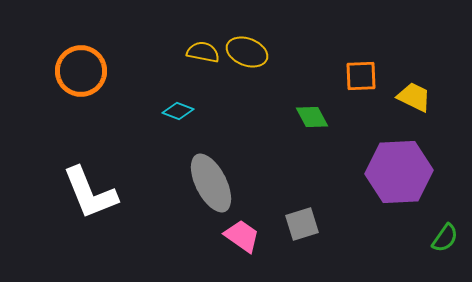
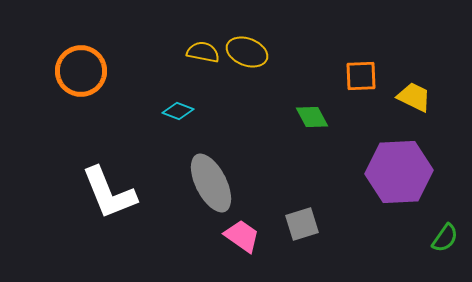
white L-shape: moved 19 px right
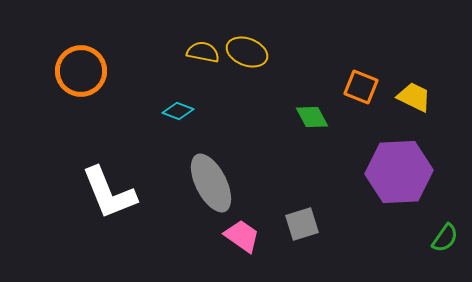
orange square: moved 11 px down; rotated 24 degrees clockwise
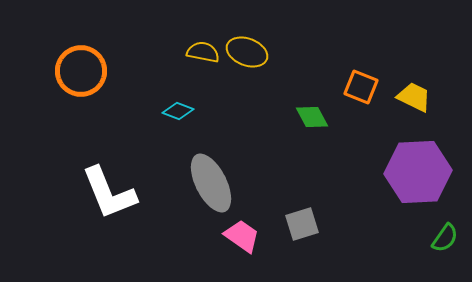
purple hexagon: moved 19 px right
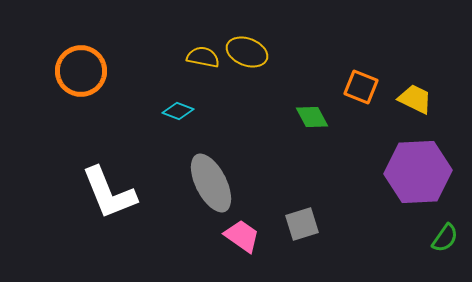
yellow semicircle: moved 5 px down
yellow trapezoid: moved 1 px right, 2 px down
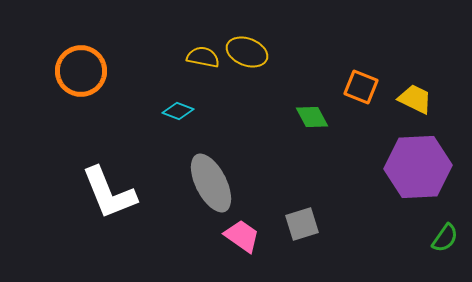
purple hexagon: moved 5 px up
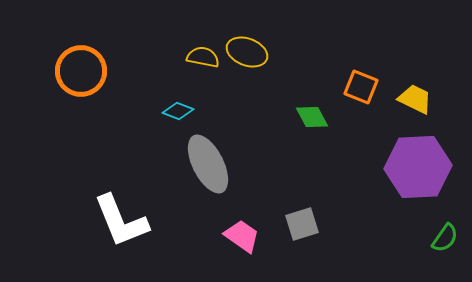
gray ellipse: moved 3 px left, 19 px up
white L-shape: moved 12 px right, 28 px down
